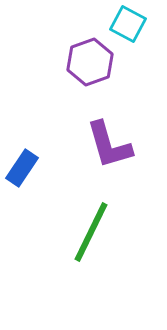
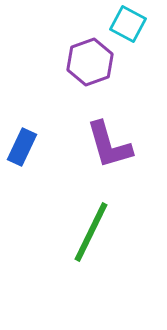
blue rectangle: moved 21 px up; rotated 9 degrees counterclockwise
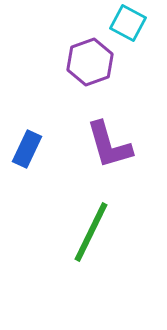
cyan square: moved 1 px up
blue rectangle: moved 5 px right, 2 px down
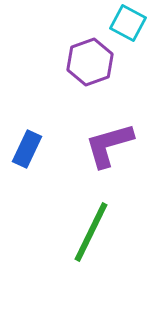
purple L-shape: rotated 90 degrees clockwise
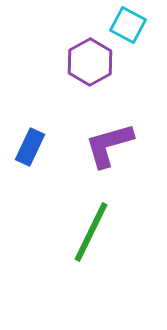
cyan square: moved 2 px down
purple hexagon: rotated 9 degrees counterclockwise
blue rectangle: moved 3 px right, 2 px up
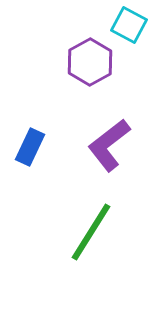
cyan square: moved 1 px right
purple L-shape: rotated 22 degrees counterclockwise
green line: rotated 6 degrees clockwise
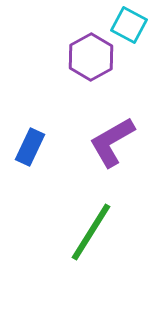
purple hexagon: moved 1 px right, 5 px up
purple L-shape: moved 3 px right, 3 px up; rotated 8 degrees clockwise
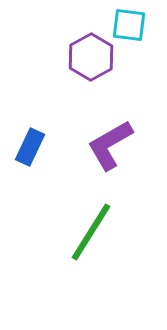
cyan square: rotated 21 degrees counterclockwise
purple L-shape: moved 2 px left, 3 px down
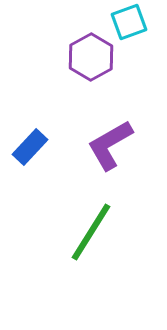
cyan square: moved 3 px up; rotated 27 degrees counterclockwise
blue rectangle: rotated 18 degrees clockwise
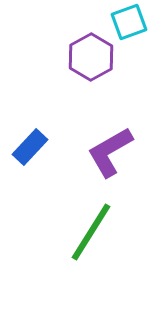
purple L-shape: moved 7 px down
